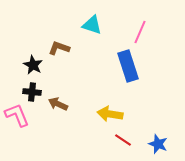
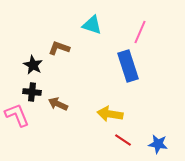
blue star: rotated 12 degrees counterclockwise
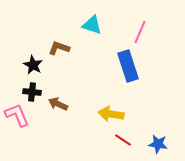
yellow arrow: moved 1 px right
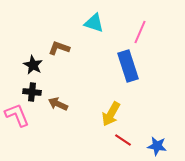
cyan triangle: moved 2 px right, 2 px up
yellow arrow: rotated 70 degrees counterclockwise
blue star: moved 1 px left, 2 px down
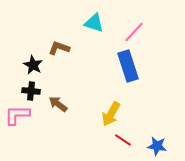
pink line: moved 6 px left; rotated 20 degrees clockwise
black cross: moved 1 px left, 1 px up
brown arrow: rotated 12 degrees clockwise
pink L-shape: rotated 68 degrees counterclockwise
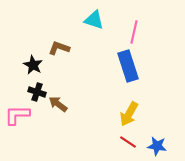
cyan triangle: moved 3 px up
pink line: rotated 30 degrees counterclockwise
black cross: moved 6 px right, 1 px down; rotated 12 degrees clockwise
yellow arrow: moved 18 px right
red line: moved 5 px right, 2 px down
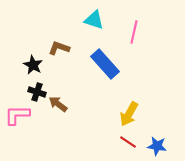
blue rectangle: moved 23 px left, 2 px up; rotated 24 degrees counterclockwise
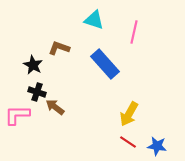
brown arrow: moved 3 px left, 3 px down
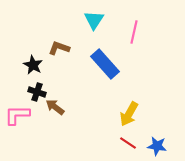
cyan triangle: rotated 45 degrees clockwise
red line: moved 1 px down
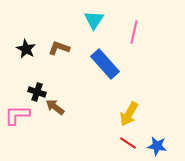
black star: moved 7 px left, 16 px up
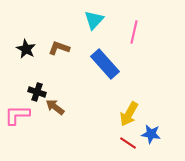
cyan triangle: rotated 10 degrees clockwise
blue star: moved 6 px left, 12 px up
